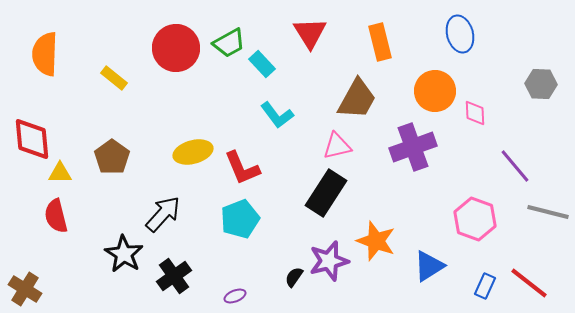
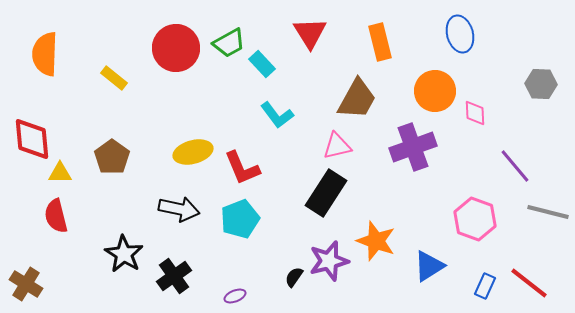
black arrow: moved 16 px right, 5 px up; rotated 60 degrees clockwise
brown cross: moved 1 px right, 5 px up
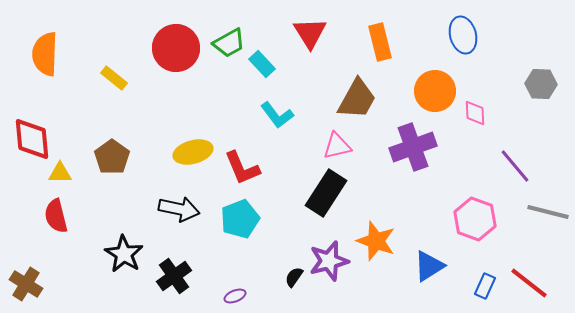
blue ellipse: moved 3 px right, 1 px down
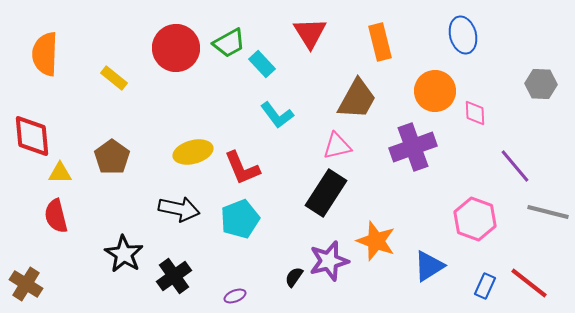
red diamond: moved 3 px up
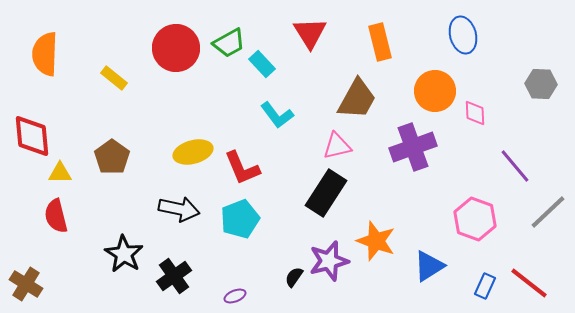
gray line: rotated 57 degrees counterclockwise
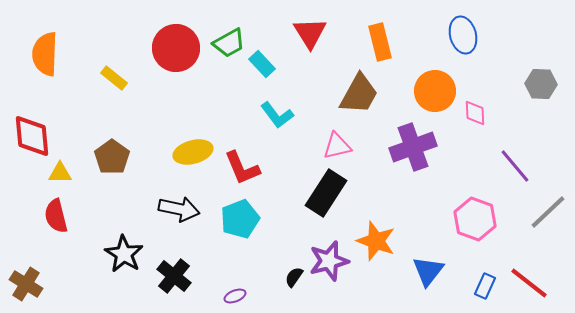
brown trapezoid: moved 2 px right, 5 px up
blue triangle: moved 1 px left, 5 px down; rotated 20 degrees counterclockwise
black cross: rotated 16 degrees counterclockwise
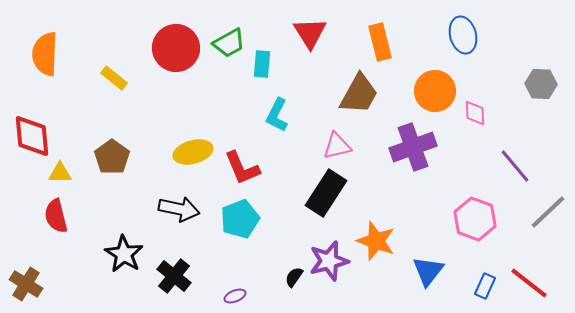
cyan rectangle: rotated 48 degrees clockwise
cyan L-shape: rotated 64 degrees clockwise
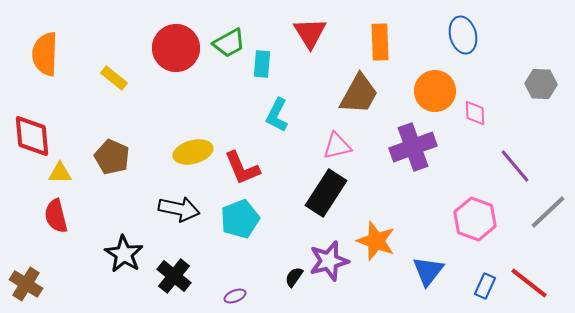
orange rectangle: rotated 12 degrees clockwise
brown pentagon: rotated 12 degrees counterclockwise
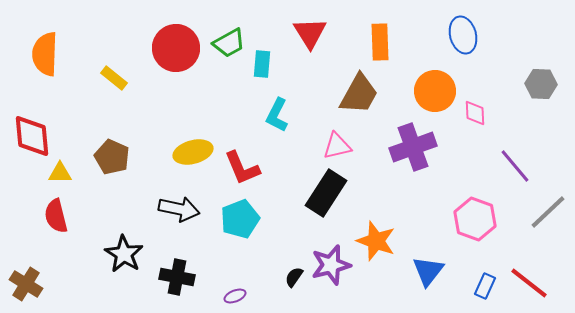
purple star: moved 2 px right, 4 px down
black cross: moved 3 px right, 1 px down; rotated 28 degrees counterclockwise
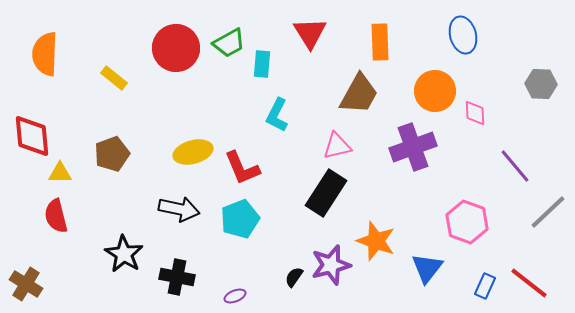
brown pentagon: moved 3 px up; rotated 28 degrees clockwise
pink hexagon: moved 8 px left, 3 px down
blue triangle: moved 1 px left, 3 px up
